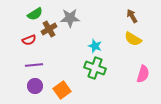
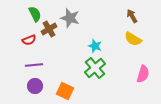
green semicircle: rotated 84 degrees counterclockwise
gray star: rotated 18 degrees clockwise
green cross: rotated 30 degrees clockwise
orange square: moved 3 px right, 1 px down; rotated 30 degrees counterclockwise
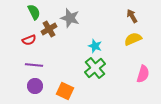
green semicircle: moved 1 px left, 2 px up
yellow semicircle: rotated 126 degrees clockwise
purple line: rotated 12 degrees clockwise
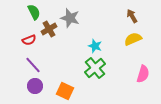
purple line: moved 1 px left; rotated 42 degrees clockwise
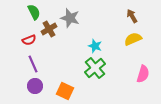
purple line: moved 1 px up; rotated 18 degrees clockwise
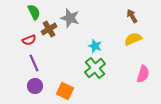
purple line: moved 1 px right, 1 px up
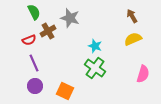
brown cross: moved 1 px left, 2 px down
green cross: rotated 15 degrees counterclockwise
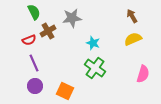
gray star: moved 2 px right; rotated 24 degrees counterclockwise
cyan star: moved 2 px left, 3 px up
